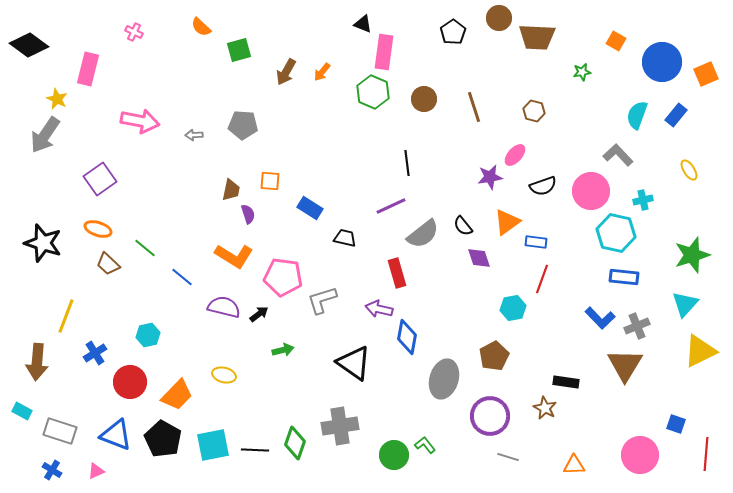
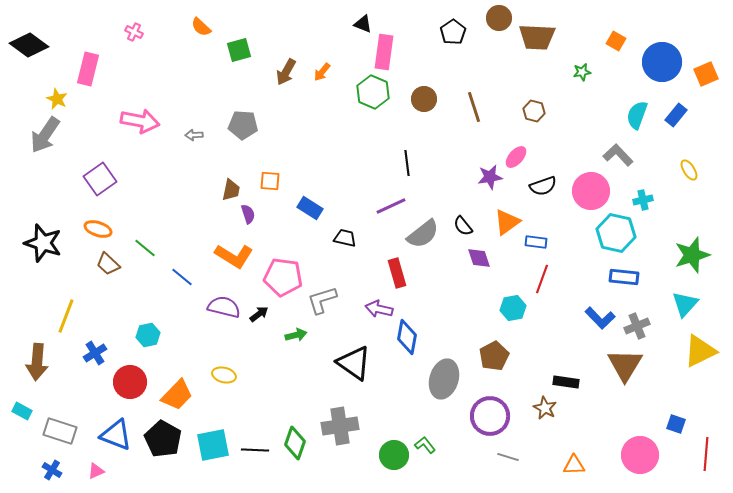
pink ellipse at (515, 155): moved 1 px right, 2 px down
green arrow at (283, 350): moved 13 px right, 15 px up
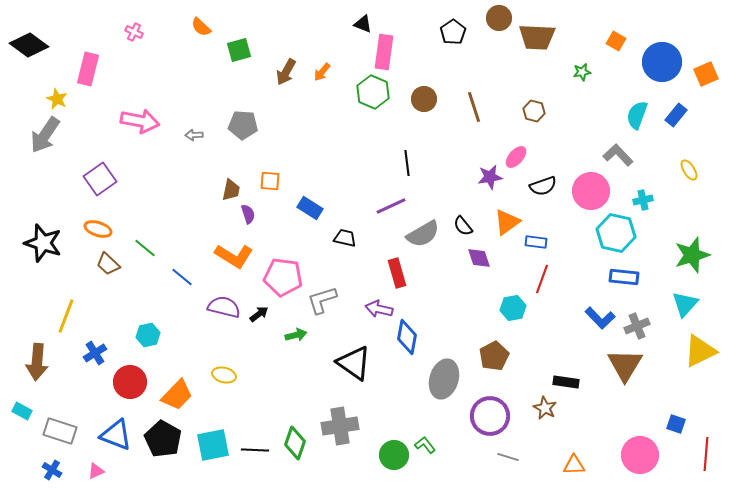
gray semicircle at (423, 234): rotated 8 degrees clockwise
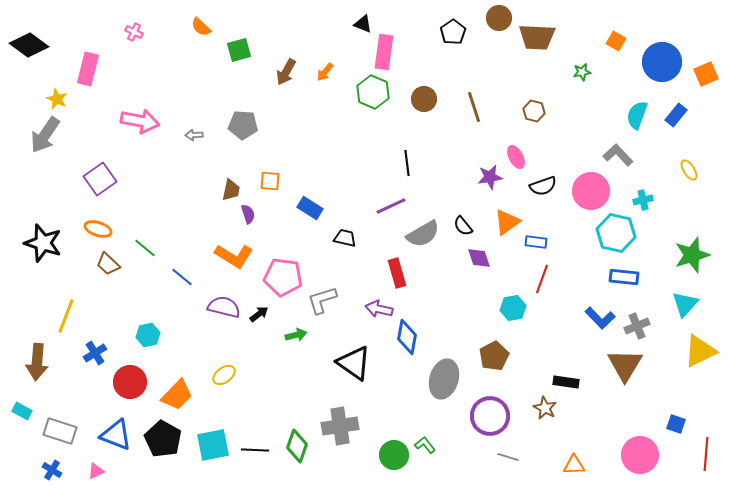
orange arrow at (322, 72): moved 3 px right
pink ellipse at (516, 157): rotated 70 degrees counterclockwise
yellow ellipse at (224, 375): rotated 50 degrees counterclockwise
green diamond at (295, 443): moved 2 px right, 3 px down
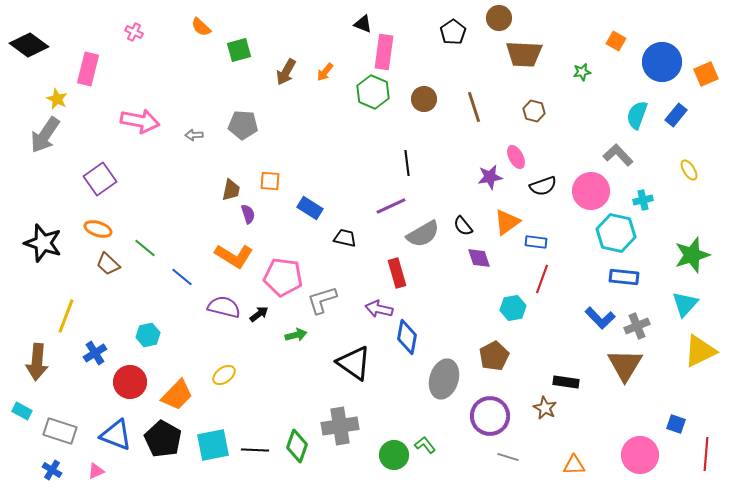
brown trapezoid at (537, 37): moved 13 px left, 17 px down
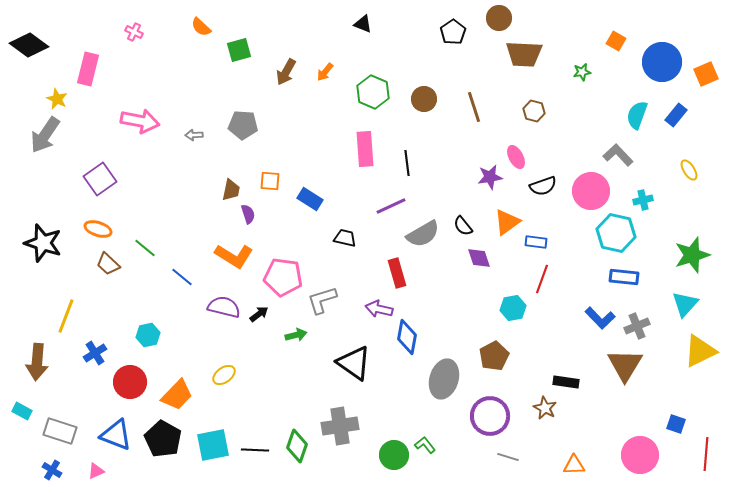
pink rectangle at (384, 52): moved 19 px left, 97 px down; rotated 12 degrees counterclockwise
blue rectangle at (310, 208): moved 9 px up
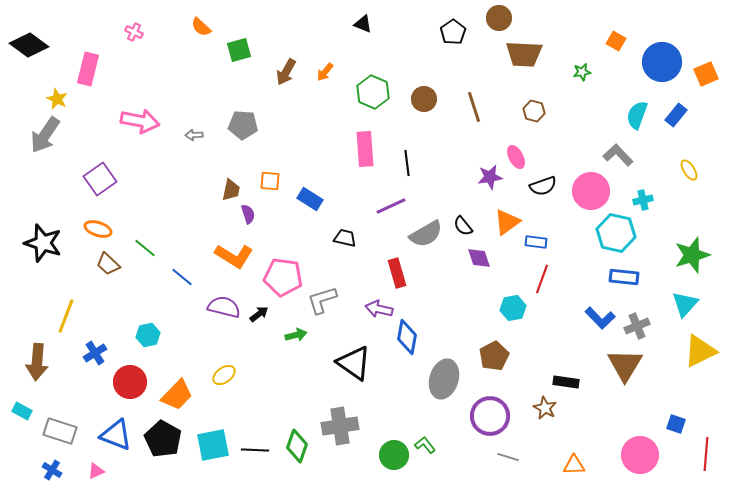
gray semicircle at (423, 234): moved 3 px right
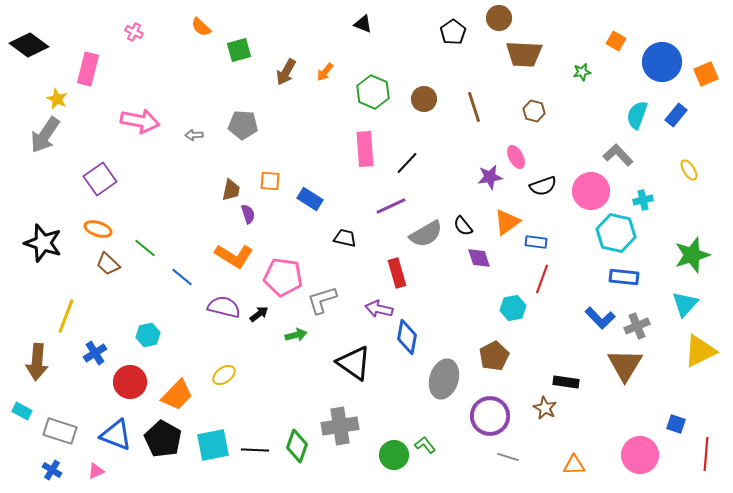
black line at (407, 163): rotated 50 degrees clockwise
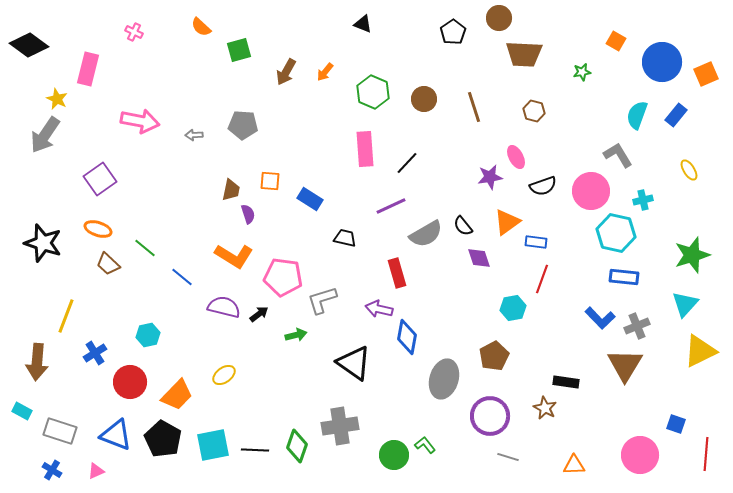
gray L-shape at (618, 155): rotated 12 degrees clockwise
